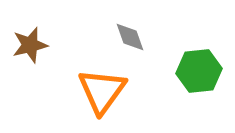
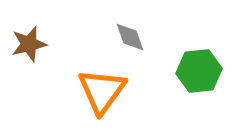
brown star: moved 1 px left, 1 px up
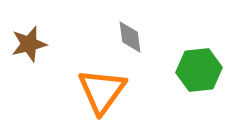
gray diamond: rotated 12 degrees clockwise
green hexagon: moved 1 px up
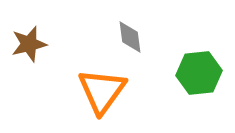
green hexagon: moved 3 px down
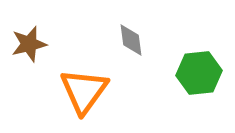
gray diamond: moved 1 px right, 3 px down
orange triangle: moved 18 px left
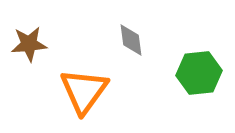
brown star: rotated 9 degrees clockwise
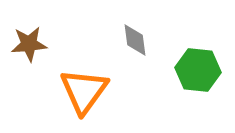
gray diamond: moved 4 px right
green hexagon: moved 1 px left, 3 px up; rotated 12 degrees clockwise
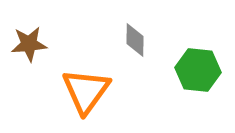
gray diamond: rotated 8 degrees clockwise
orange triangle: moved 2 px right
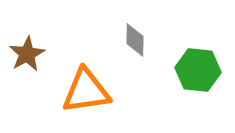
brown star: moved 2 px left, 10 px down; rotated 24 degrees counterclockwise
orange triangle: rotated 46 degrees clockwise
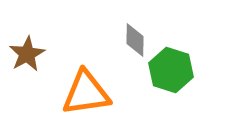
green hexagon: moved 27 px left; rotated 12 degrees clockwise
orange triangle: moved 2 px down
